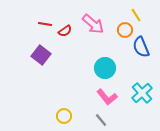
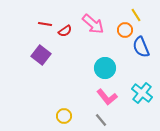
cyan cross: rotated 10 degrees counterclockwise
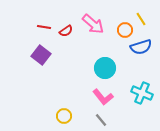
yellow line: moved 5 px right, 4 px down
red line: moved 1 px left, 3 px down
red semicircle: moved 1 px right
blue semicircle: rotated 85 degrees counterclockwise
cyan cross: rotated 15 degrees counterclockwise
pink L-shape: moved 4 px left
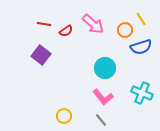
red line: moved 3 px up
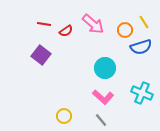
yellow line: moved 3 px right, 3 px down
pink L-shape: rotated 10 degrees counterclockwise
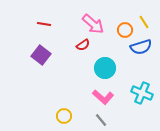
red semicircle: moved 17 px right, 14 px down
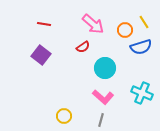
red semicircle: moved 2 px down
gray line: rotated 56 degrees clockwise
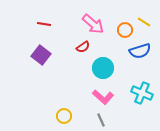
yellow line: rotated 24 degrees counterclockwise
blue semicircle: moved 1 px left, 4 px down
cyan circle: moved 2 px left
gray line: rotated 40 degrees counterclockwise
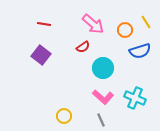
yellow line: moved 2 px right; rotated 24 degrees clockwise
cyan cross: moved 7 px left, 5 px down
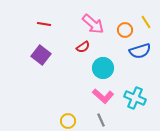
pink L-shape: moved 1 px up
yellow circle: moved 4 px right, 5 px down
